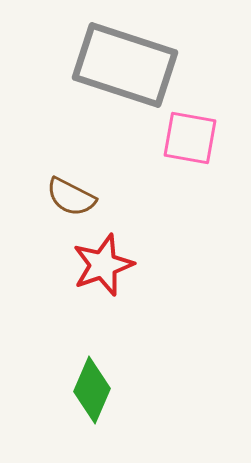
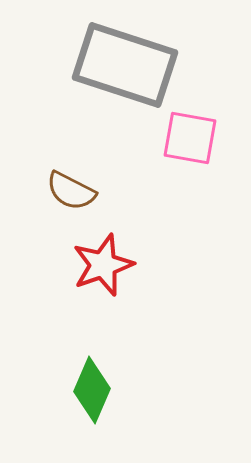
brown semicircle: moved 6 px up
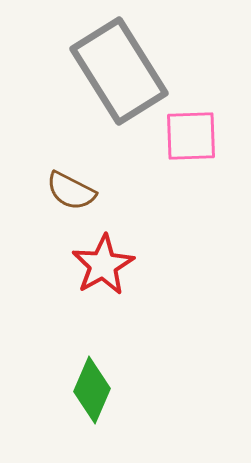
gray rectangle: moved 6 px left, 6 px down; rotated 40 degrees clockwise
pink square: moved 1 px right, 2 px up; rotated 12 degrees counterclockwise
red star: rotated 10 degrees counterclockwise
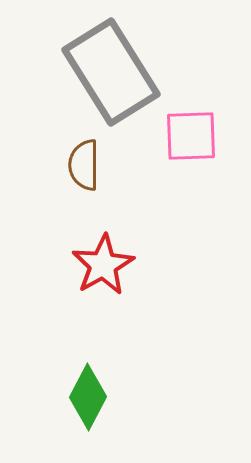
gray rectangle: moved 8 px left, 1 px down
brown semicircle: moved 13 px right, 26 px up; rotated 63 degrees clockwise
green diamond: moved 4 px left, 7 px down; rotated 4 degrees clockwise
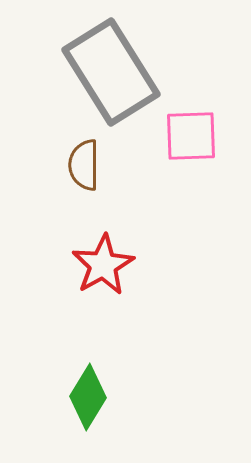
green diamond: rotated 4 degrees clockwise
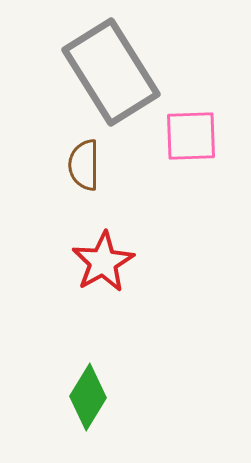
red star: moved 3 px up
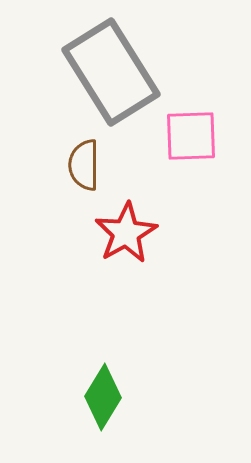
red star: moved 23 px right, 29 px up
green diamond: moved 15 px right
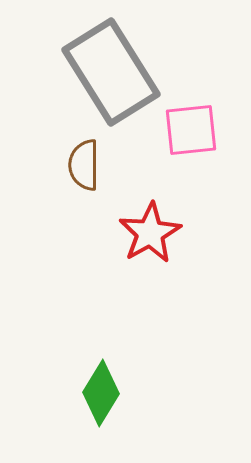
pink square: moved 6 px up; rotated 4 degrees counterclockwise
red star: moved 24 px right
green diamond: moved 2 px left, 4 px up
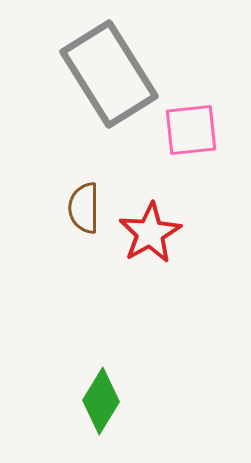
gray rectangle: moved 2 px left, 2 px down
brown semicircle: moved 43 px down
green diamond: moved 8 px down
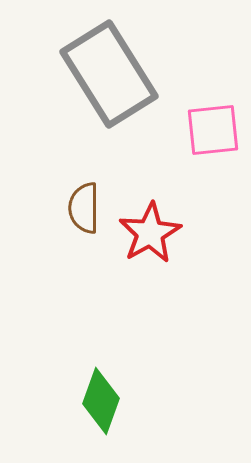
pink square: moved 22 px right
green diamond: rotated 12 degrees counterclockwise
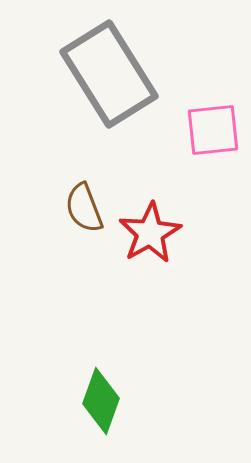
brown semicircle: rotated 21 degrees counterclockwise
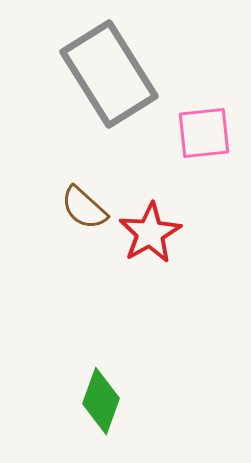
pink square: moved 9 px left, 3 px down
brown semicircle: rotated 27 degrees counterclockwise
